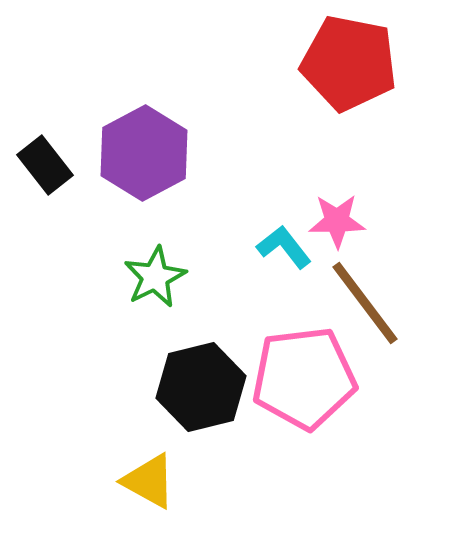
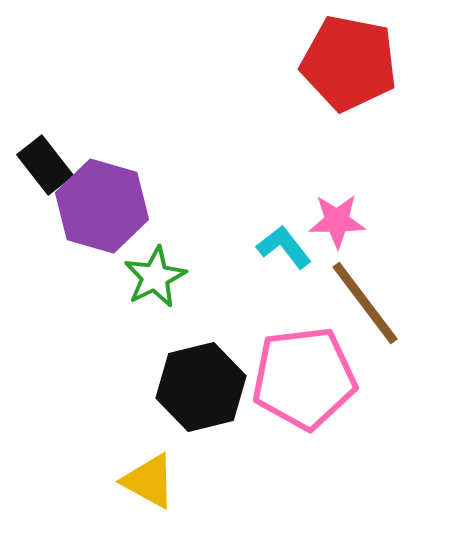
purple hexagon: moved 42 px left, 53 px down; rotated 16 degrees counterclockwise
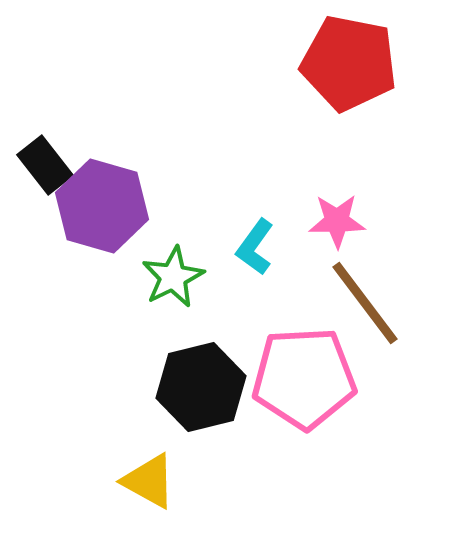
cyan L-shape: moved 29 px left; rotated 106 degrees counterclockwise
green star: moved 18 px right
pink pentagon: rotated 4 degrees clockwise
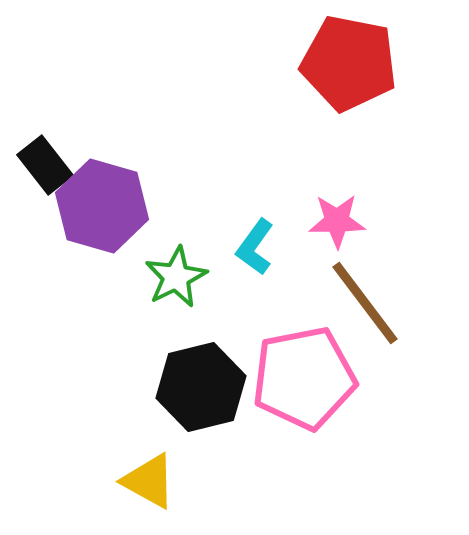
green star: moved 3 px right
pink pentagon: rotated 8 degrees counterclockwise
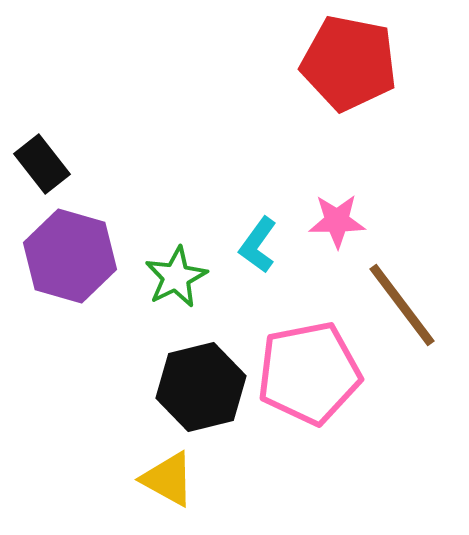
black rectangle: moved 3 px left, 1 px up
purple hexagon: moved 32 px left, 50 px down
cyan L-shape: moved 3 px right, 2 px up
brown line: moved 37 px right, 2 px down
pink pentagon: moved 5 px right, 5 px up
yellow triangle: moved 19 px right, 2 px up
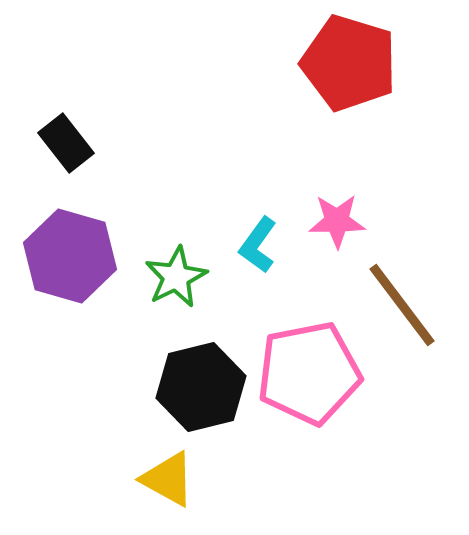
red pentagon: rotated 6 degrees clockwise
black rectangle: moved 24 px right, 21 px up
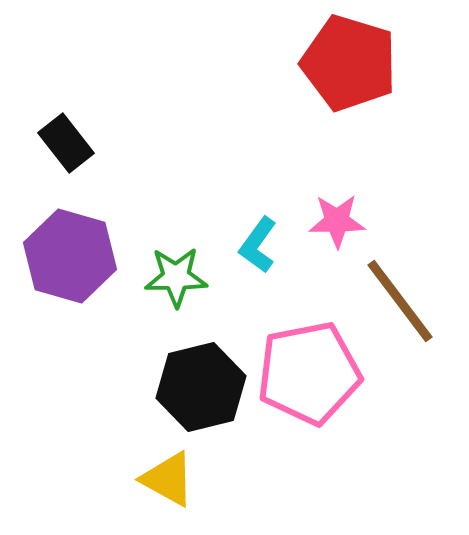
green star: rotated 26 degrees clockwise
brown line: moved 2 px left, 4 px up
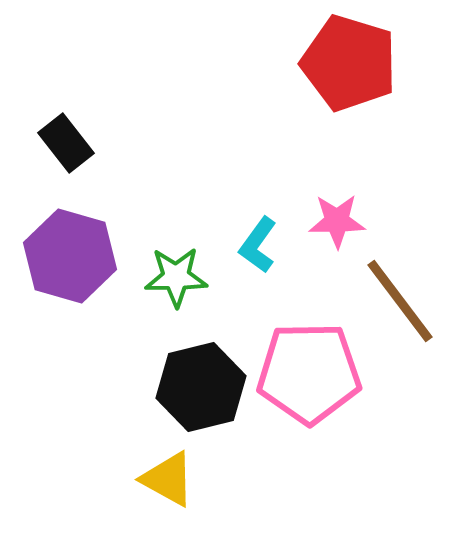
pink pentagon: rotated 10 degrees clockwise
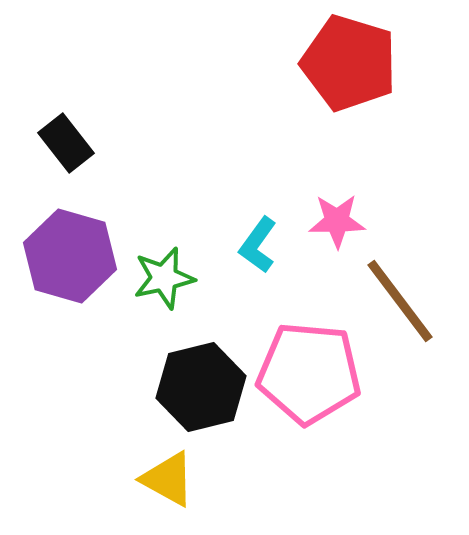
green star: moved 12 px left, 1 px down; rotated 12 degrees counterclockwise
pink pentagon: rotated 6 degrees clockwise
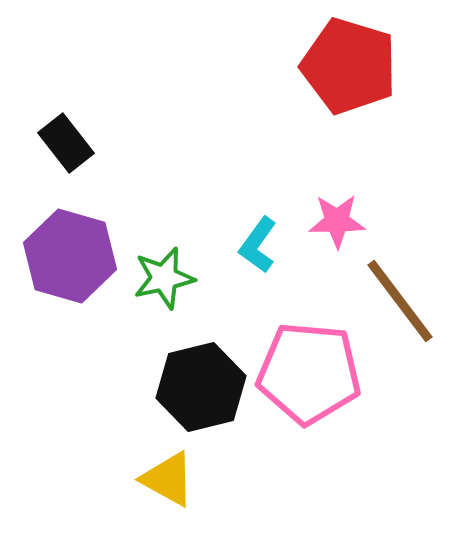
red pentagon: moved 3 px down
